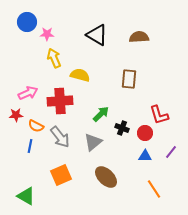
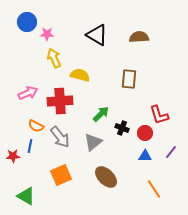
red star: moved 3 px left, 41 px down
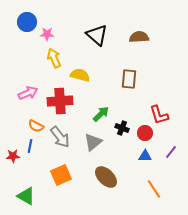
black triangle: rotated 10 degrees clockwise
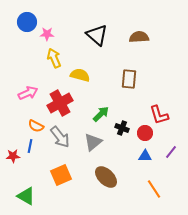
red cross: moved 2 px down; rotated 25 degrees counterclockwise
